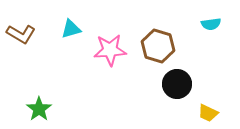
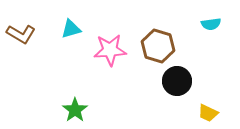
black circle: moved 3 px up
green star: moved 36 px right, 1 px down
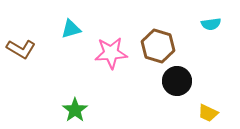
brown L-shape: moved 15 px down
pink star: moved 1 px right, 3 px down
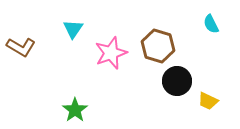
cyan semicircle: rotated 72 degrees clockwise
cyan triangle: moved 2 px right; rotated 40 degrees counterclockwise
brown L-shape: moved 2 px up
pink star: rotated 16 degrees counterclockwise
yellow trapezoid: moved 12 px up
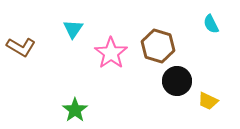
pink star: rotated 16 degrees counterclockwise
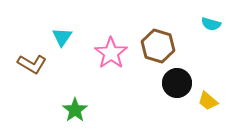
cyan semicircle: rotated 48 degrees counterclockwise
cyan triangle: moved 11 px left, 8 px down
brown L-shape: moved 11 px right, 17 px down
black circle: moved 2 px down
yellow trapezoid: rotated 15 degrees clockwise
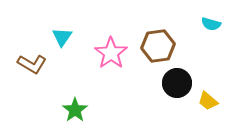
brown hexagon: rotated 24 degrees counterclockwise
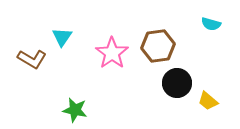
pink star: moved 1 px right
brown L-shape: moved 5 px up
green star: rotated 25 degrees counterclockwise
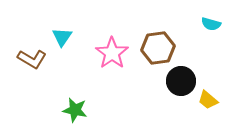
brown hexagon: moved 2 px down
black circle: moved 4 px right, 2 px up
yellow trapezoid: moved 1 px up
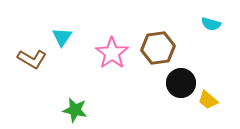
black circle: moved 2 px down
